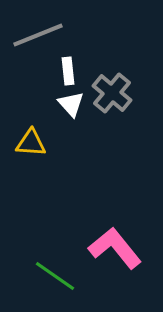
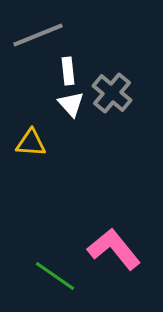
pink L-shape: moved 1 px left, 1 px down
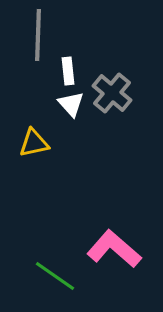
gray line: rotated 66 degrees counterclockwise
yellow triangle: moved 3 px right; rotated 16 degrees counterclockwise
pink L-shape: rotated 10 degrees counterclockwise
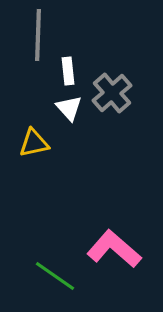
gray cross: rotated 9 degrees clockwise
white triangle: moved 2 px left, 4 px down
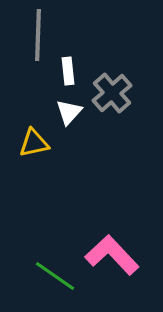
white triangle: moved 4 px down; rotated 24 degrees clockwise
pink L-shape: moved 2 px left, 6 px down; rotated 6 degrees clockwise
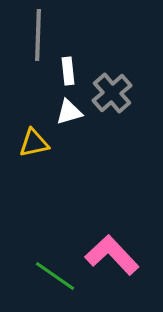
white triangle: rotated 32 degrees clockwise
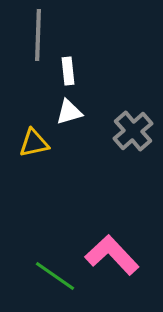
gray cross: moved 21 px right, 38 px down
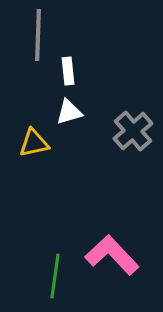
green line: rotated 63 degrees clockwise
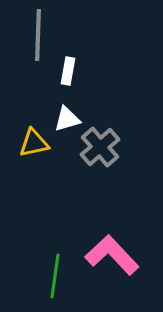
white rectangle: rotated 16 degrees clockwise
white triangle: moved 2 px left, 7 px down
gray cross: moved 33 px left, 16 px down
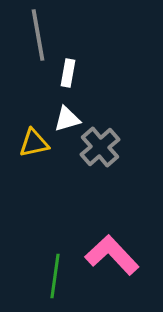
gray line: rotated 12 degrees counterclockwise
white rectangle: moved 2 px down
